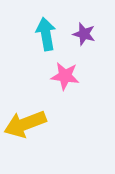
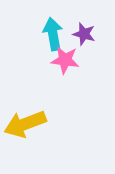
cyan arrow: moved 7 px right
pink star: moved 16 px up
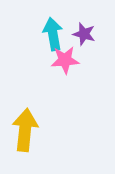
pink star: rotated 12 degrees counterclockwise
yellow arrow: moved 6 px down; rotated 117 degrees clockwise
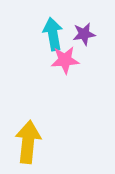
purple star: rotated 25 degrees counterclockwise
yellow arrow: moved 3 px right, 12 px down
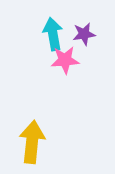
yellow arrow: moved 4 px right
